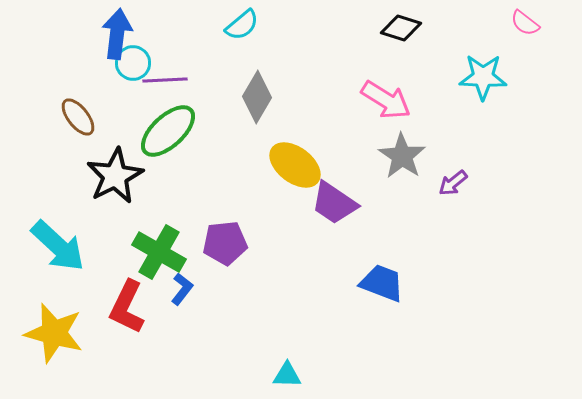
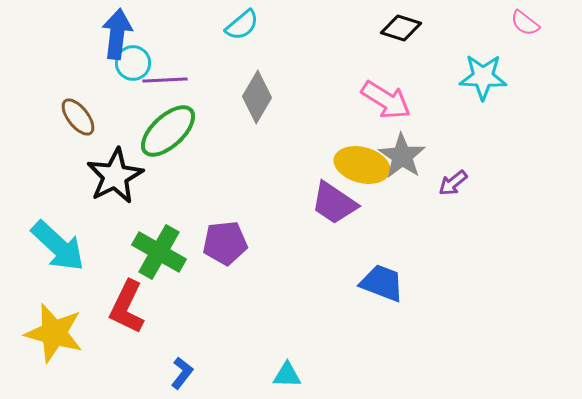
yellow ellipse: moved 67 px right; rotated 22 degrees counterclockwise
blue L-shape: moved 84 px down
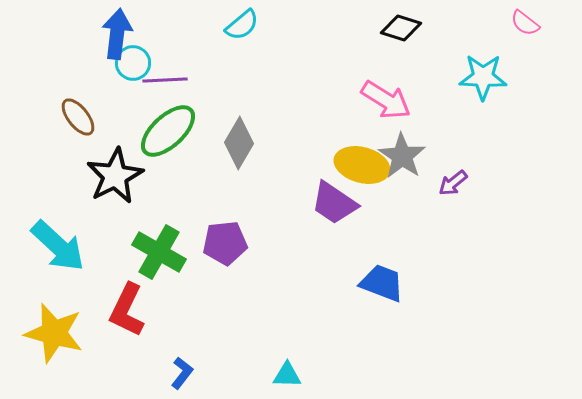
gray diamond: moved 18 px left, 46 px down
red L-shape: moved 3 px down
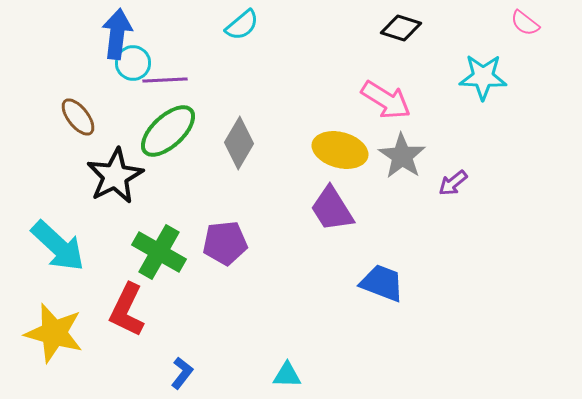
yellow ellipse: moved 22 px left, 15 px up
purple trapezoid: moved 2 px left, 6 px down; rotated 24 degrees clockwise
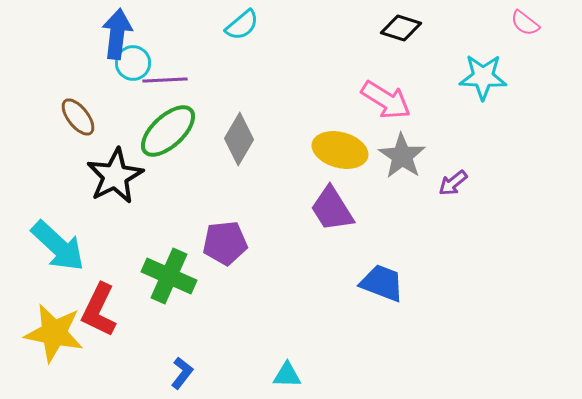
gray diamond: moved 4 px up
green cross: moved 10 px right, 24 px down; rotated 6 degrees counterclockwise
red L-shape: moved 28 px left
yellow star: rotated 4 degrees counterclockwise
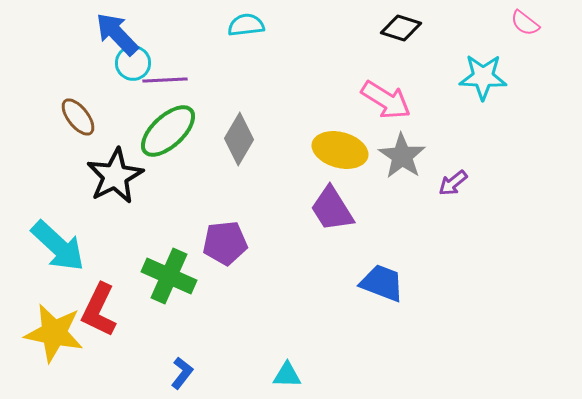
cyan semicircle: moved 4 px right; rotated 147 degrees counterclockwise
blue arrow: rotated 51 degrees counterclockwise
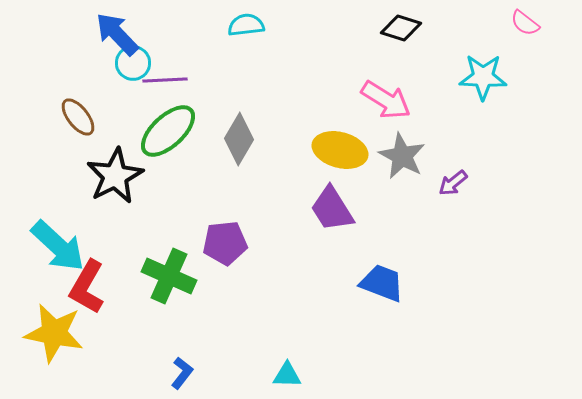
gray star: rotated 6 degrees counterclockwise
red L-shape: moved 12 px left, 23 px up; rotated 4 degrees clockwise
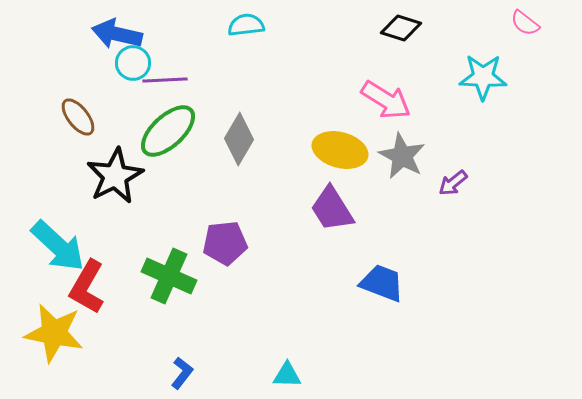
blue arrow: rotated 33 degrees counterclockwise
